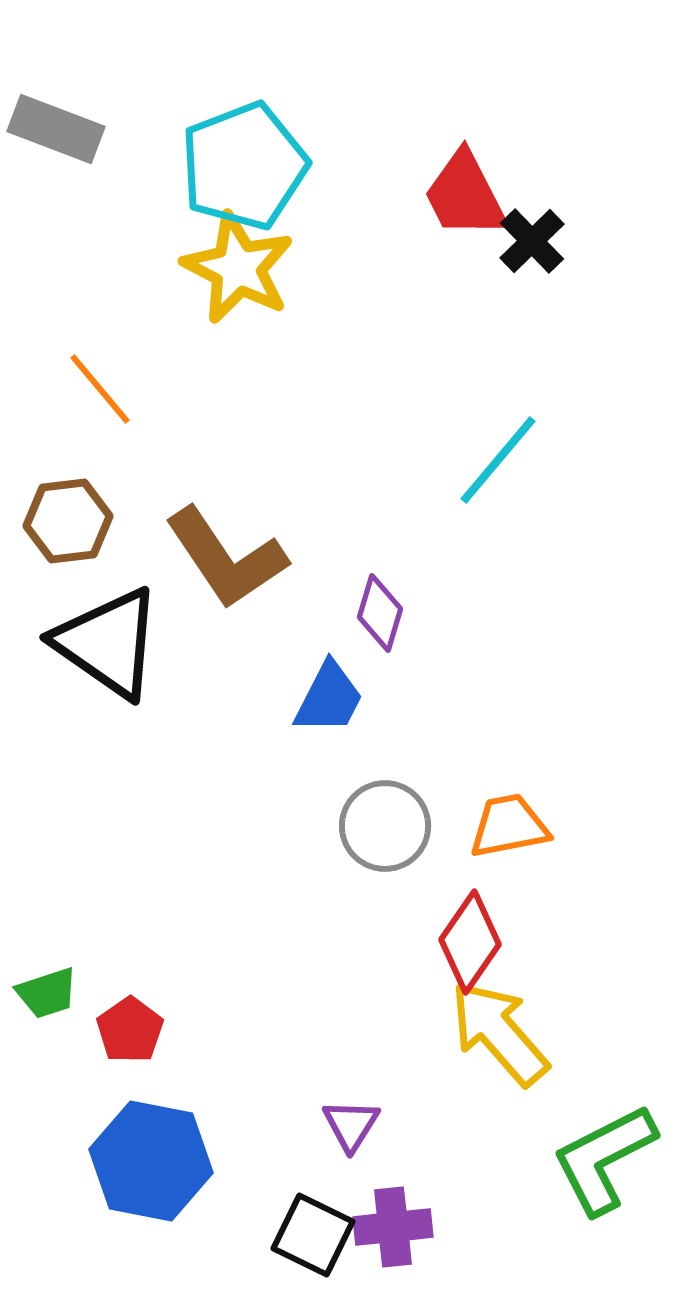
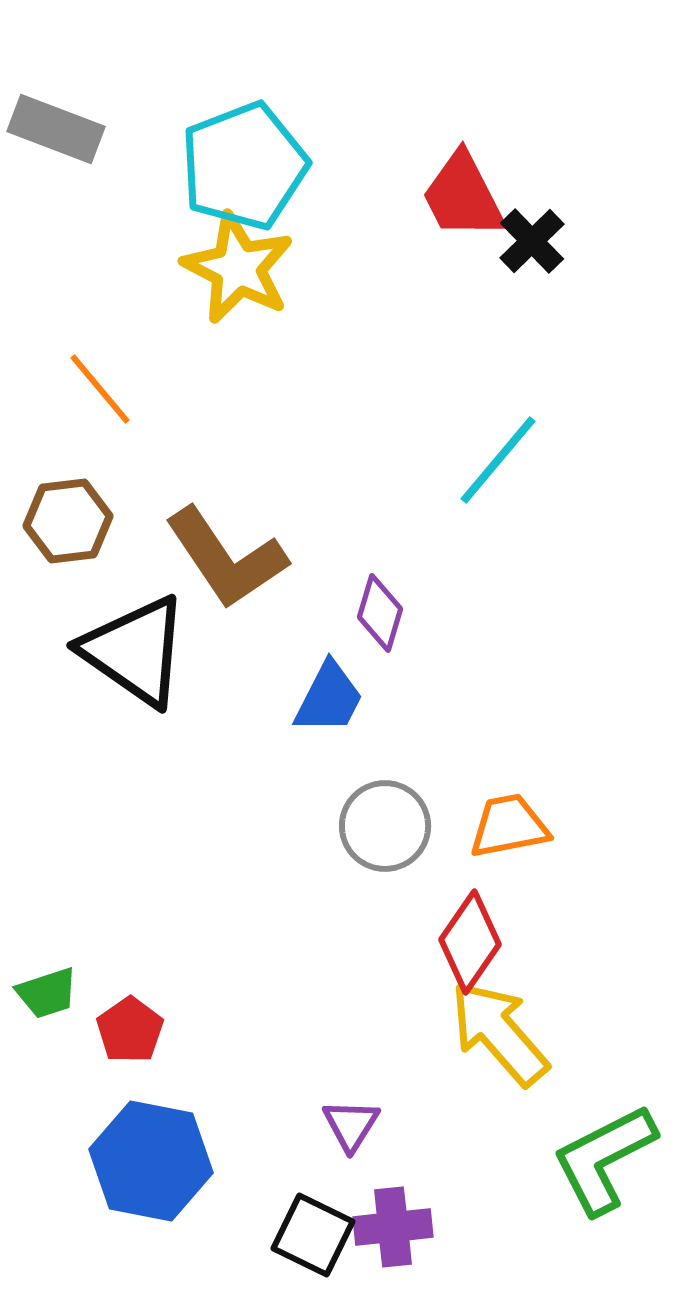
red trapezoid: moved 2 px left, 1 px down
black triangle: moved 27 px right, 8 px down
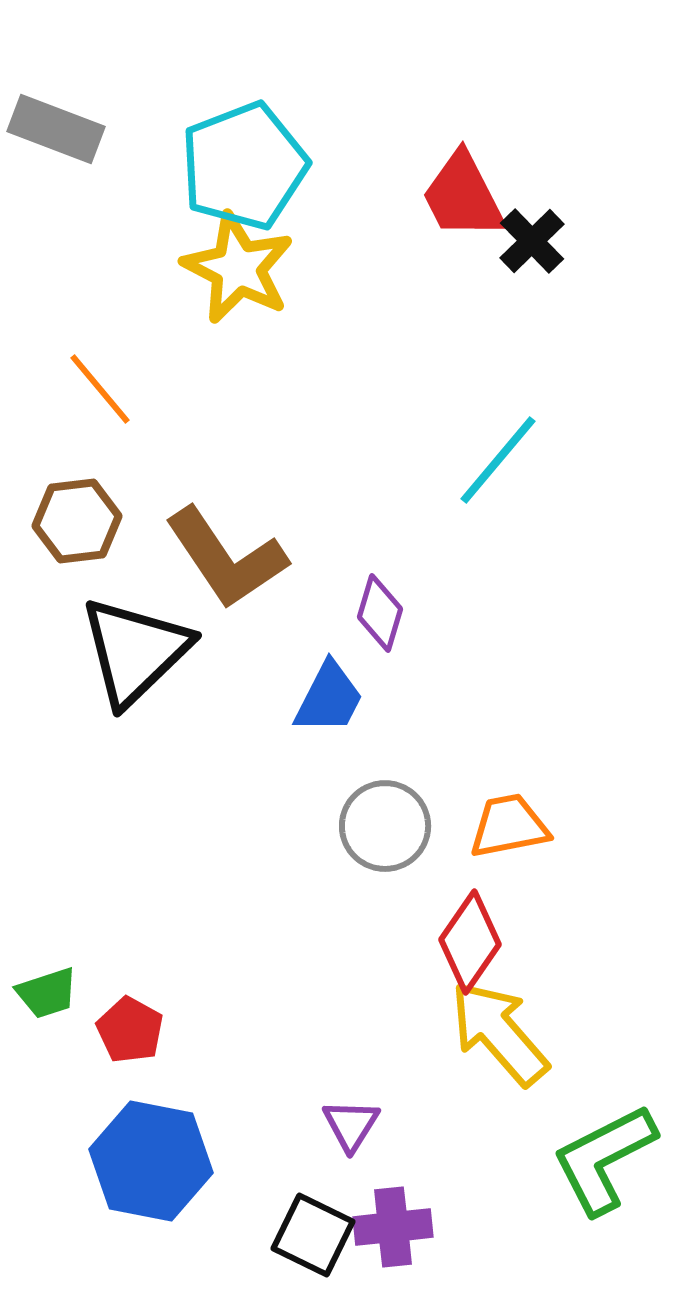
brown hexagon: moved 9 px right
black triangle: rotated 41 degrees clockwise
red pentagon: rotated 8 degrees counterclockwise
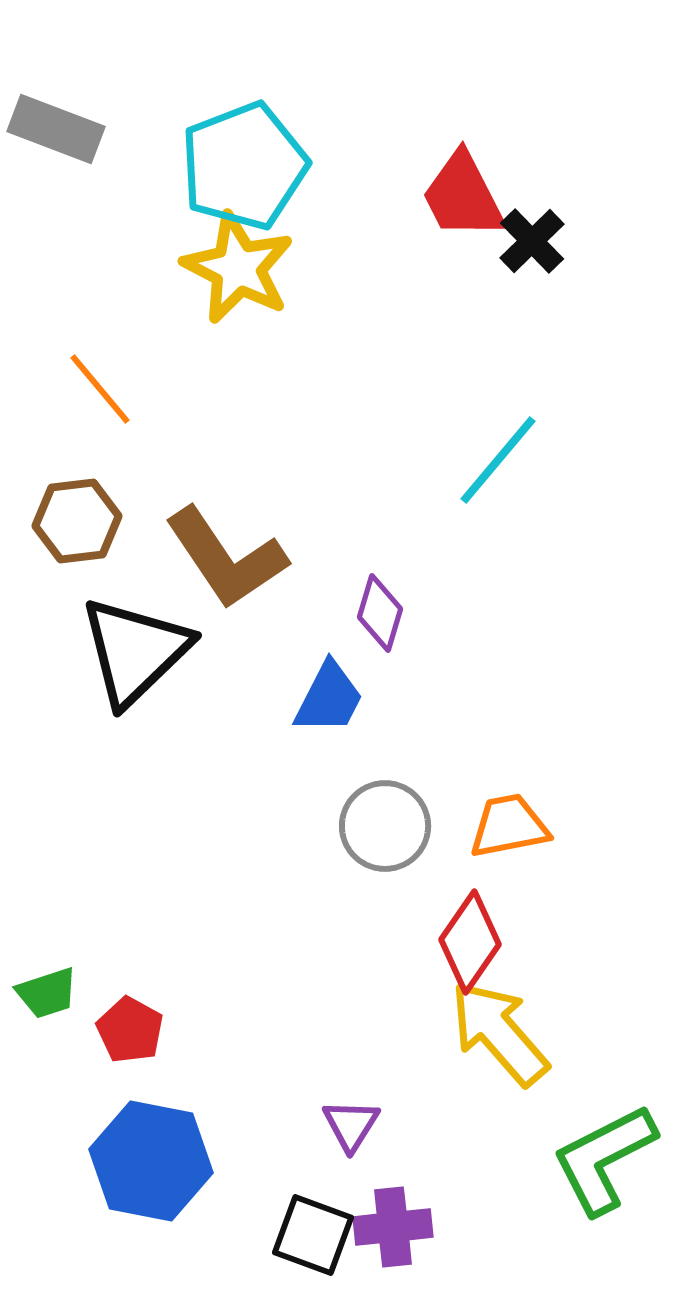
black square: rotated 6 degrees counterclockwise
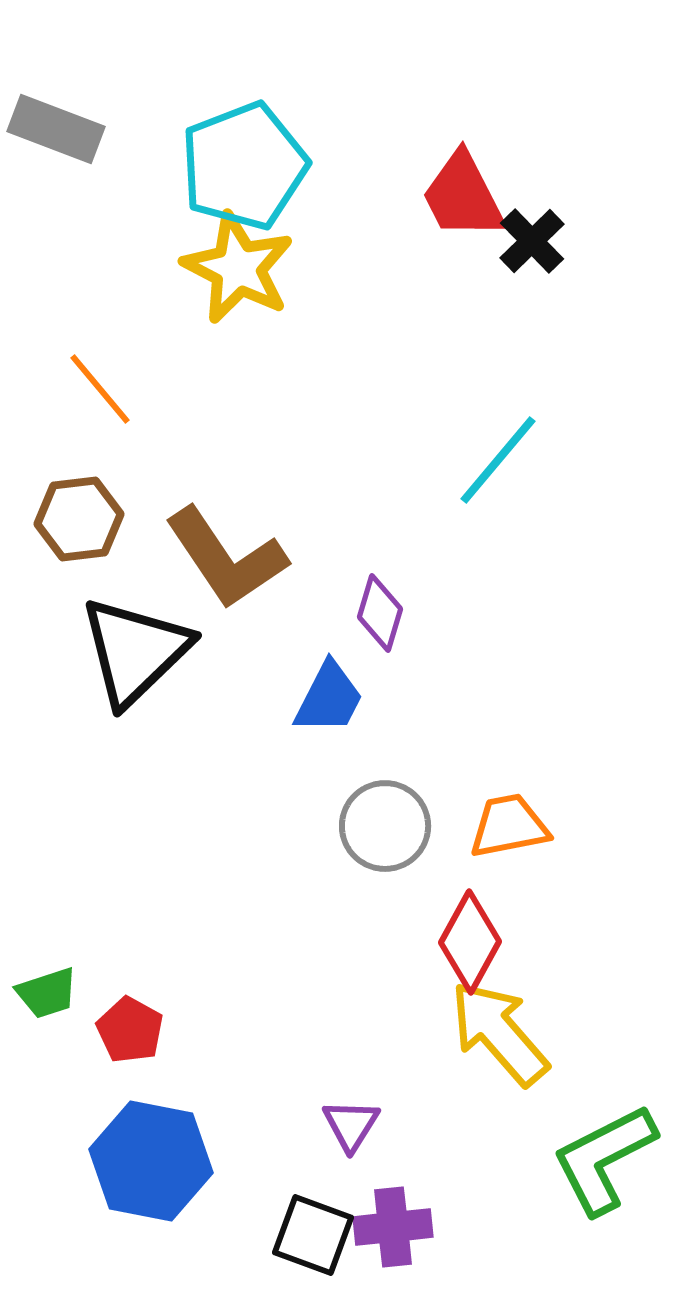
brown hexagon: moved 2 px right, 2 px up
red diamond: rotated 6 degrees counterclockwise
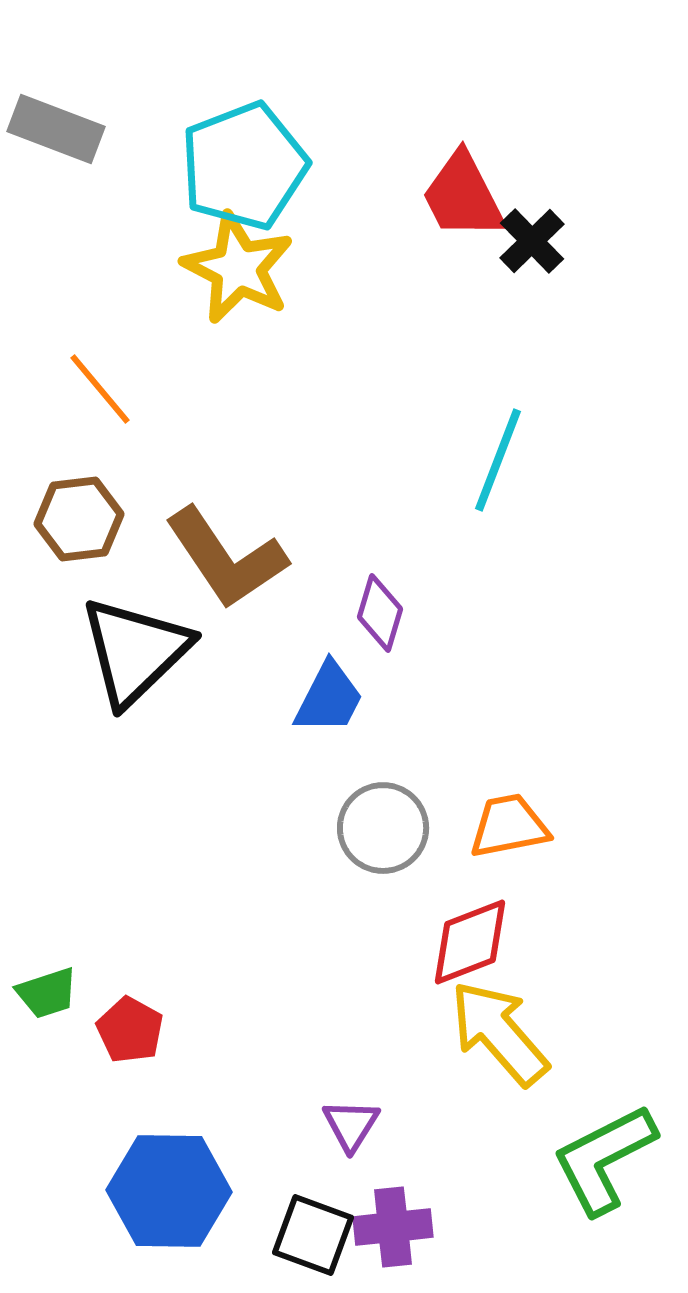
cyan line: rotated 19 degrees counterclockwise
gray circle: moved 2 px left, 2 px down
red diamond: rotated 40 degrees clockwise
blue hexagon: moved 18 px right, 30 px down; rotated 10 degrees counterclockwise
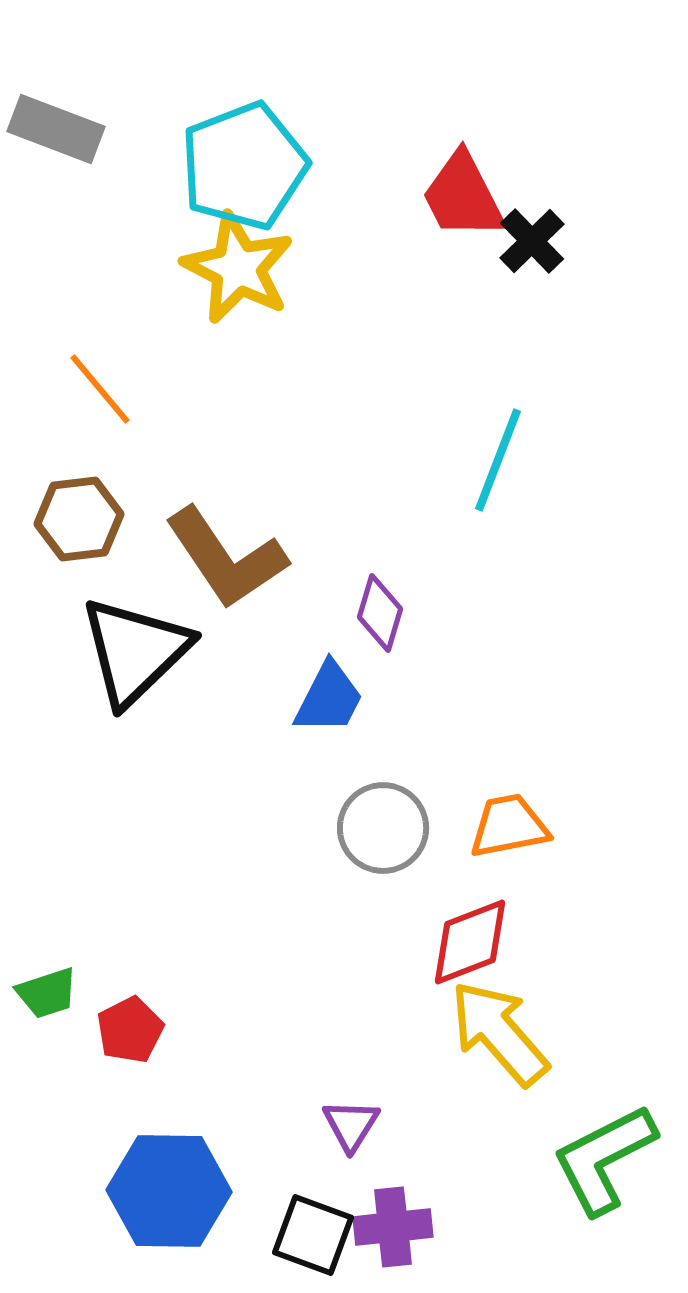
red pentagon: rotated 16 degrees clockwise
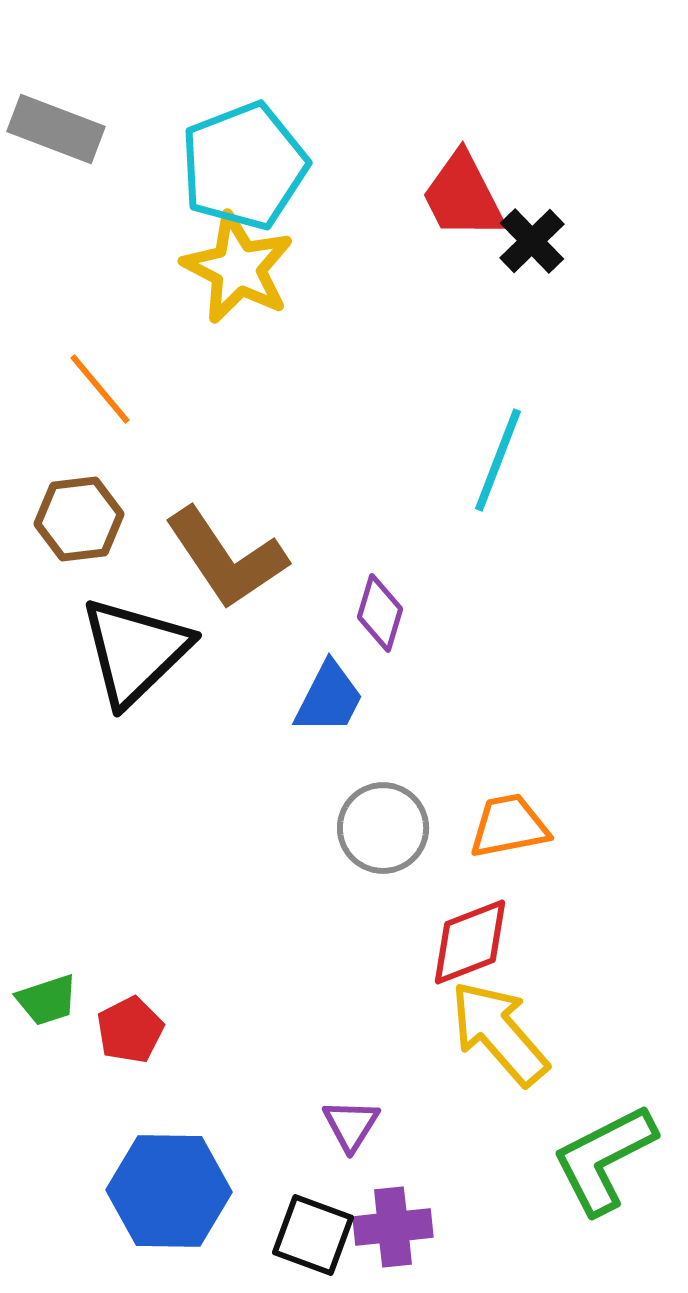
green trapezoid: moved 7 px down
